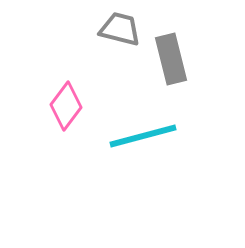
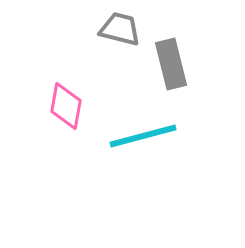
gray rectangle: moved 5 px down
pink diamond: rotated 27 degrees counterclockwise
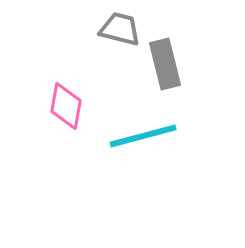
gray rectangle: moved 6 px left
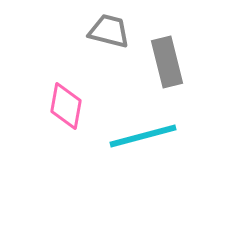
gray trapezoid: moved 11 px left, 2 px down
gray rectangle: moved 2 px right, 2 px up
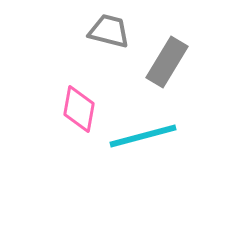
gray rectangle: rotated 45 degrees clockwise
pink diamond: moved 13 px right, 3 px down
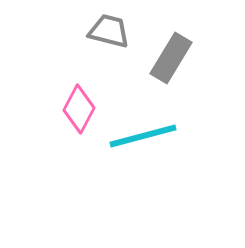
gray rectangle: moved 4 px right, 4 px up
pink diamond: rotated 18 degrees clockwise
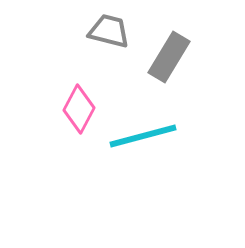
gray rectangle: moved 2 px left, 1 px up
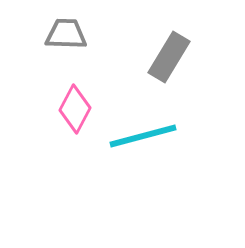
gray trapezoid: moved 43 px left, 3 px down; rotated 12 degrees counterclockwise
pink diamond: moved 4 px left
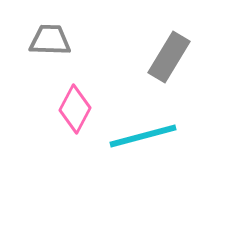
gray trapezoid: moved 16 px left, 6 px down
